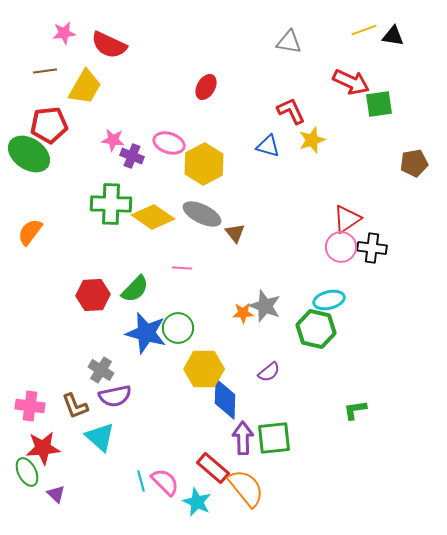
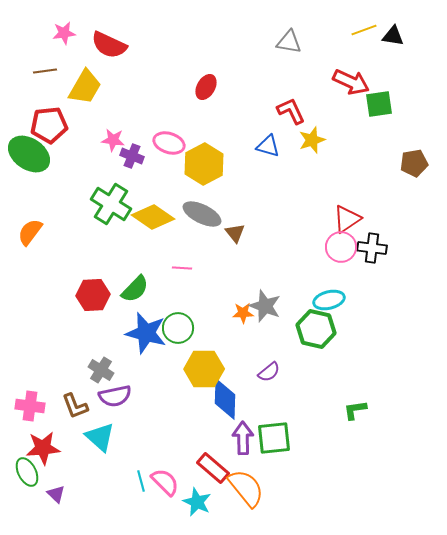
green cross at (111, 204): rotated 30 degrees clockwise
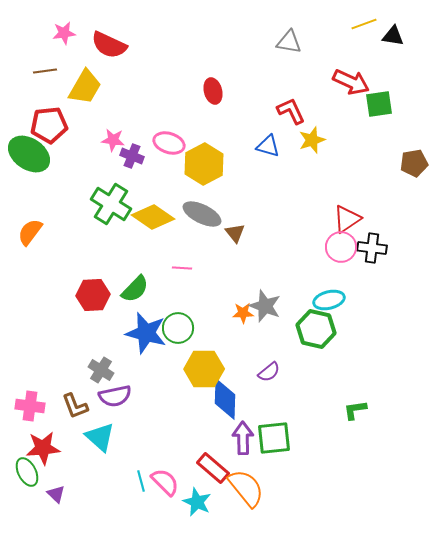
yellow line at (364, 30): moved 6 px up
red ellipse at (206, 87): moved 7 px right, 4 px down; rotated 45 degrees counterclockwise
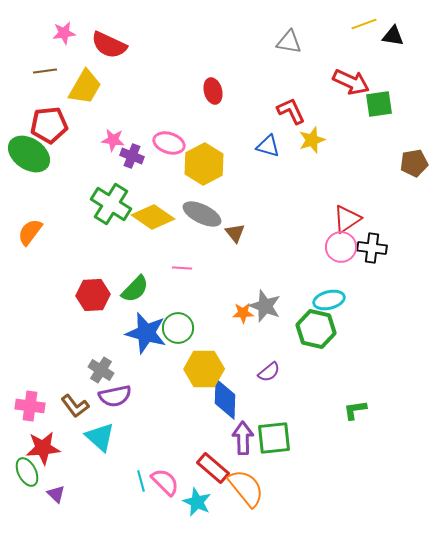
brown L-shape at (75, 406): rotated 16 degrees counterclockwise
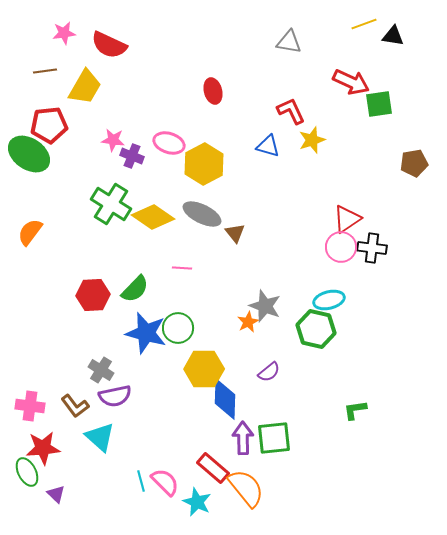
orange star at (243, 313): moved 5 px right, 9 px down; rotated 25 degrees counterclockwise
